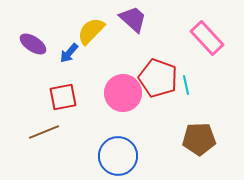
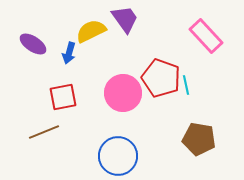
purple trapezoid: moved 8 px left; rotated 12 degrees clockwise
yellow semicircle: rotated 20 degrees clockwise
pink rectangle: moved 1 px left, 2 px up
blue arrow: rotated 25 degrees counterclockwise
red pentagon: moved 3 px right
brown pentagon: rotated 12 degrees clockwise
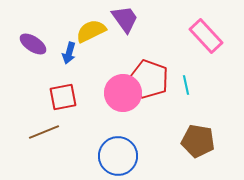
red pentagon: moved 12 px left, 1 px down
brown pentagon: moved 1 px left, 2 px down
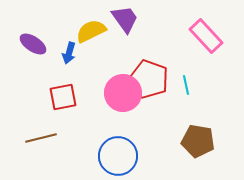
brown line: moved 3 px left, 6 px down; rotated 8 degrees clockwise
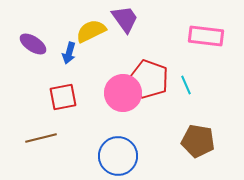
pink rectangle: rotated 40 degrees counterclockwise
cyan line: rotated 12 degrees counterclockwise
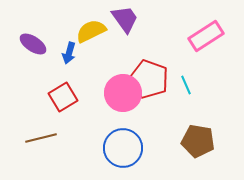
pink rectangle: rotated 40 degrees counterclockwise
red square: rotated 20 degrees counterclockwise
blue circle: moved 5 px right, 8 px up
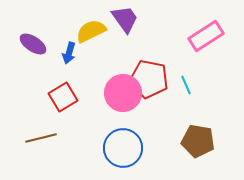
red pentagon: rotated 9 degrees counterclockwise
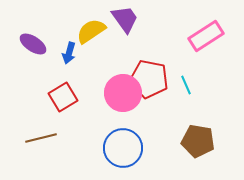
yellow semicircle: rotated 8 degrees counterclockwise
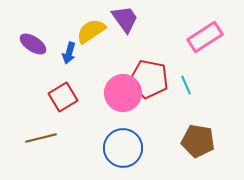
pink rectangle: moved 1 px left, 1 px down
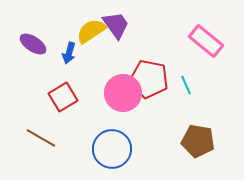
purple trapezoid: moved 9 px left, 6 px down
pink rectangle: moved 1 px right, 4 px down; rotated 72 degrees clockwise
brown line: rotated 44 degrees clockwise
blue circle: moved 11 px left, 1 px down
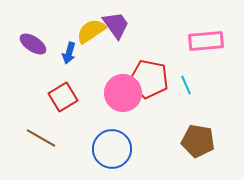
pink rectangle: rotated 44 degrees counterclockwise
